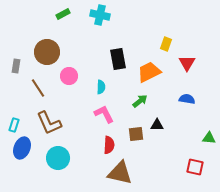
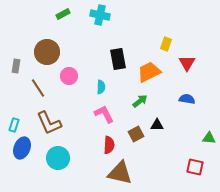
brown square: rotated 21 degrees counterclockwise
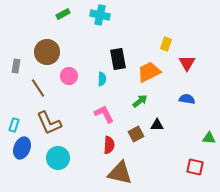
cyan semicircle: moved 1 px right, 8 px up
